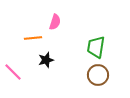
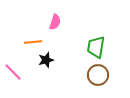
orange line: moved 4 px down
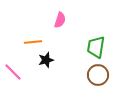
pink semicircle: moved 5 px right, 2 px up
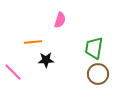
green trapezoid: moved 2 px left, 1 px down
black star: rotated 14 degrees clockwise
brown circle: moved 1 px up
